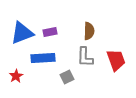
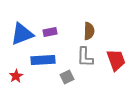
blue triangle: moved 1 px down
blue rectangle: moved 2 px down
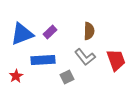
purple rectangle: rotated 32 degrees counterclockwise
gray L-shape: rotated 40 degrees counterclockwise
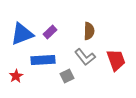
gray square: moved 1 px up
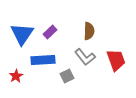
blue triangle: rotated 35 degrees counterclockwise
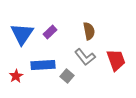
brown semicircle: rotated 12 degrees counterclockwise
blue rectangle: moved 5 px down
gray square: rotated 24 degrees counterclockwise
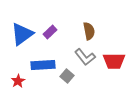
blue triangle: rotated 20 degrees clockwise
red trapezoid: moved 2 px left, 1 px down; rotated 110 degrees clockwise
red star: moved 2 px right, 5 px down
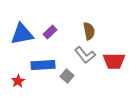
blue triangle: rotated 25 degrees clockwise
gray L-shape: moved 2 px up
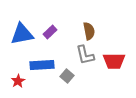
gray L-shape: rotated 25 degrees clockwise
blue rectangle: moved 1 px left
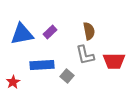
red star: moved 5 px left, 1 px down
